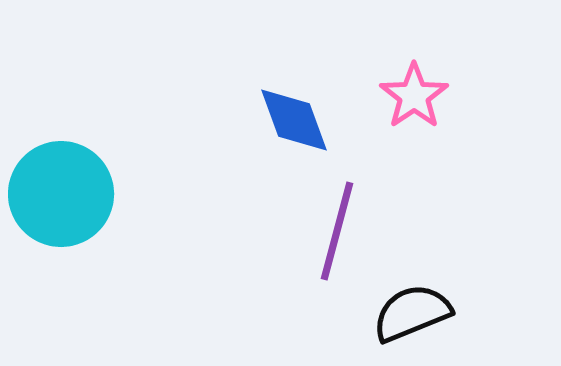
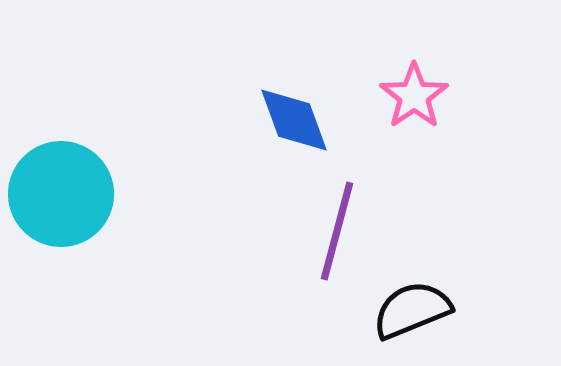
black semicircle: moved 3 px up
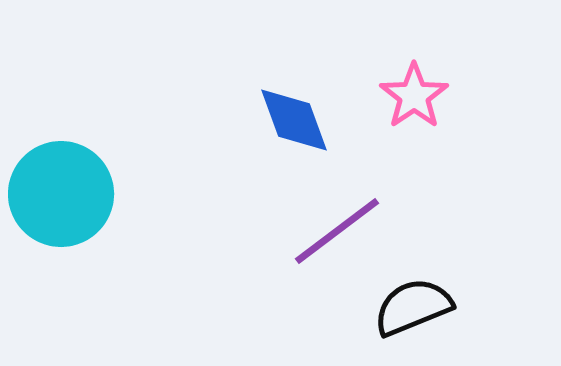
purple line: rotated 38 degrees clockwise
black semicircle: moved 1 px right, 3 px up
